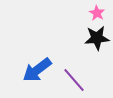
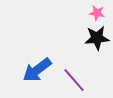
pink star: rotated 21 degrees counterclockwise
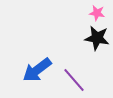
black star: rotated 15 degrees clockwise
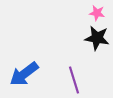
blue arrow: moved 13 px left, 4 px down
purple line: rotated 24 degrees clockwise
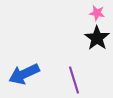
black star: rotated 25 degrees clockwise
blue arrow: rotated 12 degrees clockwise
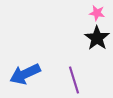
blue arrow: moved 1 px right
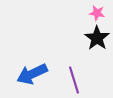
blue arrow: moved 7 px right
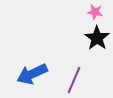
pink star: moved 2 px left, 1 px up
purple line: rotated 40 degrees clockwise
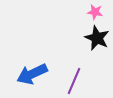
black star: rotated 10 degrees counterclockwise
purple line: moved 1 px down
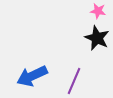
pink star: moved 3 px right, 1 px up
blue arrow: moved 2 px down
